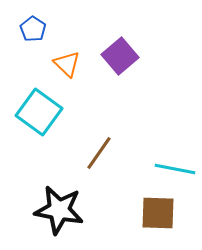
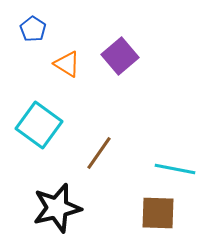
orange triangle: rotated 12 degrees counterclockwise
cyan square: moved 13 px down
black star: moved 2 px left, 2 px up; rotated 24 degrees counterclockwise
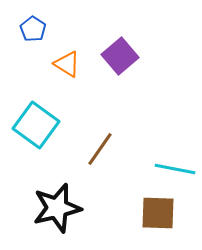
cyan square: moved 3 px left
brown line: moved 1 px right, 4 px up
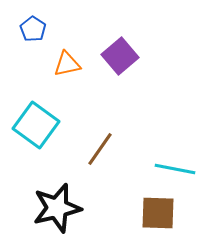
orange triangle: rotated 44 degrees counterclockwise
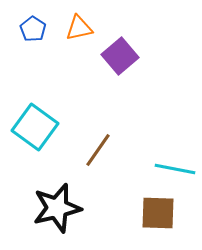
orange triangle: moved 12 px right, 36 px up
cyan square: moved 1 px left, 2 px down
brown line: moved 2 px left, 1 px down
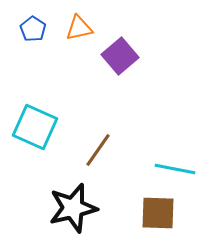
cyan square: rotated 12 degrees counterclockwise
black star: moved 16 px right
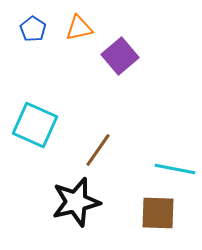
cyan square: moved 2 px up
black star: moved 3 px right, 6 px up
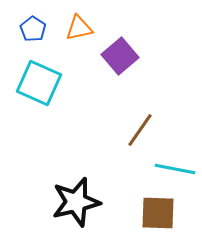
cyan square: moved 4 px right, 42 px up
brown line: moved 42 px right, 20 px up
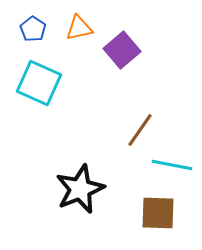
purple square: moved 2 px right, 6 px up
cyan line: moved 3 px left, 4 px up
black star: moved 4 px right, 13 px up; rotated 9 degrees counterclockwise
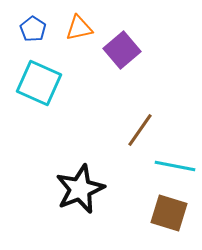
cyan line: moved 3 px right, 1 px down
brown square: moved 11 px right; rotated 15 degrees clockwise
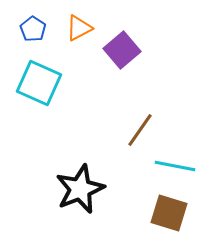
orange triangle: rotated 16 degrees counterclockwise
